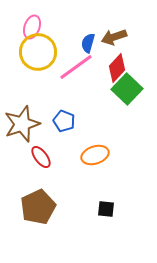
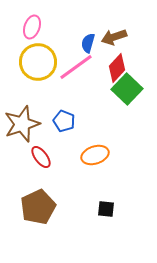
yellow circle: moved 10 px down
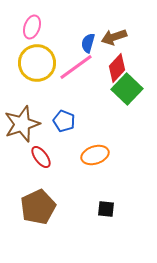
yellow circle: moved 1 px left, 1 px down
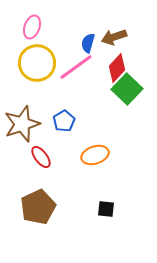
blue pentagon: rotated 20 degrees clockwise
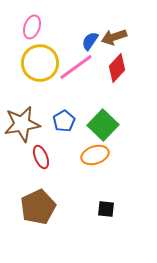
blue semicircle: moved 2 px right, 2 px up; rotated 18 degrees clockwise
yellow circle: moved 3 px right
green square: moved 24 px left, 36 px down
brown star: rotated 9 degrees clockwise
red ellipse: rotated 15 degrees clockwise
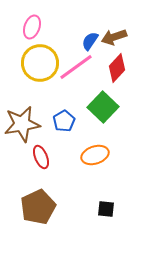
green square: moved 18 px up
